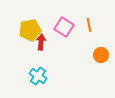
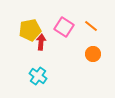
orange line: moved 2 px right, 1 px down; rotated 40 degrees counterclockwise
orange circle: moved 8 px left, 1 px up
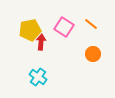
orange line: moved 2 px up
cyan cross: moved 1 px down
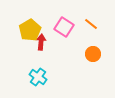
yellow pentagon: rotated 20 degrees counterclockwise
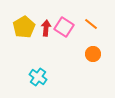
yellow pentagon: moved 6 px left, 3 px up
red arrow: moved 5 px right, 14 px up
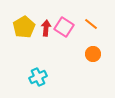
cyan cross: rotated 30 degrees clockwise
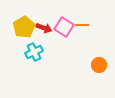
orange line: moved 9 px left, 1 px down; rotated 40 degrees counterclockwise
red arrow: moved 2 px left; rotated 105 degrees clockwise
orange circle: moved 6 px right, 11 px down
cyan cross: moved 4 px left, 25 px up
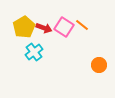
orange line: rotated 40 degrees clockwise
cyan cross: rotated 12 degrees counterclockwise
